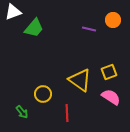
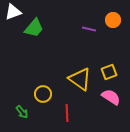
yellow triangle: moved 1 px up
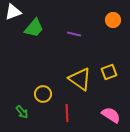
purple line: moved 15 px left, 5 px down
pink semicircle: moved 18 px down
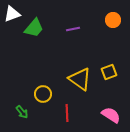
white triangle: moved 1 px left, 2 px down
purple line: moved 1 px left, 5 px up; rotated 24 degrees counterclockwise
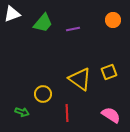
green trapezoid: moved 9 px right, 5 px up
green arrow: rotated 32 degrees counterclockwise
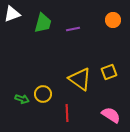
green trapezoid: rotated 25 degrees counterclockwise
green arrow: moved 13 px up
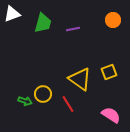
green arrow: moved 3 px right, 2 px down
red line: moved 1 px right, 9 px up; rotated 30 degrees counterclockwise
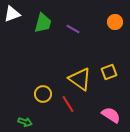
orange circle: moved 2 px right, 2 px down
purple line: rotated 40 degrees clockwise
green arrow: moved 21 px down
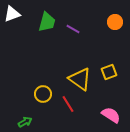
green trapezoid: moved 4 px right, 1 px up
green arrow: rotated 48 degrees counterclockwise
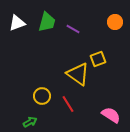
white triangle: moved 5 px right, 9 px down
yellow square: moved 11 px left, 13 px up
yellow triangle: moved 2 px left, 5 px up
yellow circle: moved 1 px left, 2 px down
green arrow: moved 5 px right
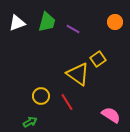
yellow square: rotated 14 degrees counterclockwise
yellow circle: moved 1 px left
red line: moved 1 px left, 2 px up
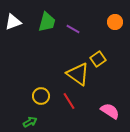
white triangle: moved 4 px left, 1 px up
red line: moved 2 px right, 1 px up
pink semicircle: moved 1 px left, 4 px up
